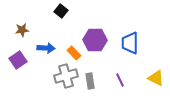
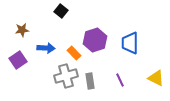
purple hexagon: rotated 20 degrees counterclockwise
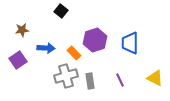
yellow triangle: moved 1 px left
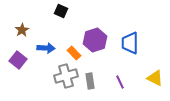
black square: rotated 16 degrees counterclockwise
brown star: rotated 24 degrees counterclockwise
purple square: rotated 18 degrees counterclockwise
purple line: moved 2 px down
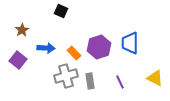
purple hexagon: moved 4 px right, 7 px down
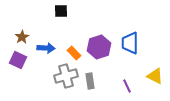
black square: rotated 24 degrees counterclockwise
brown star: moved 7 px down
purple square: rotated 12 degrees counterclockwise
yellow triangle: moved 2 px up
purple line: moved 7 px right, 4 px down
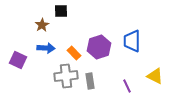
brown star: moved 20 px right, 12 px up
blue trapezoid: moved 2 px right, 2 px up
gray cross: rotated 10 degrees clockwise
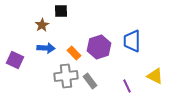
purple square: moved 3 px left
gray rectangle: rotated 28 degrees counterclockwise
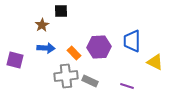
purple hexagon: rotated 15 degrees clockwise
purple square: rotated 12 degrees counterclockwise
yellow triangle: moved 14 px up
gray rectangle: rotated 28 degrees counterclockwise
purple line: rotated 48 degrees counterclockwise
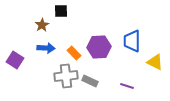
purple square: rotated 18 degrees clockwise
